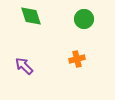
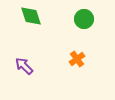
orange cross: rotated 21 degrees counterclockwise
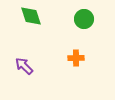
orange cross: moved 1 px left, 1 px up; rotated 35 degrees clockwise
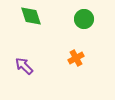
orange cross: rotated 28 degrees counterclockwise
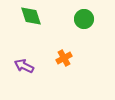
orange cross: moved 12 px left
purple arrow: rotated 18 degrees counterclockwise
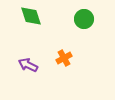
purple arrow: moved 4 px right, 1 px up
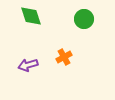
orange cross: moved 1 px up
purple arrow: rotated 42 degrees counterclockwise
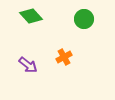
green diamond: rotated 25 degrees counterclockwise
purple arrow: rotated 126 degrees counterclockwise
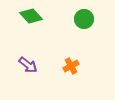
orange cross: moved 7 px right, 9 px down
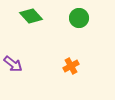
green circle: moved 5 px left, 1 px up
purple arrow: moved 15 px left, 1 px up
